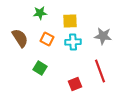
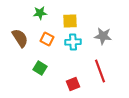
red square: moved 2 px left
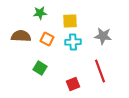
brown semicircle: moved 1 px right, 2 px up; rotated 54 degrees counterclockwise
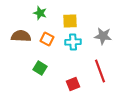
green star: rotated 24 degrees clockwise
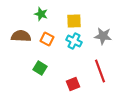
green star: moved 1 px right, 1 px down
yellow square: moved 4 px right
cyan cross: moved 1 px right, 1 px up; rotated 28 degrees clockwise
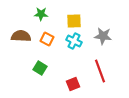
green star: rotated 16 degrees counterclockwise
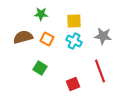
brown semicircle: moved 2 px right, 1 px down; rotated 18 degrees counterclockwise
